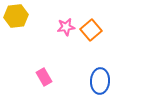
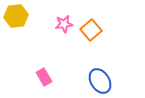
pink star: moved 2 px left, 3 px up
blue ellipse: rotated 35 degrees counterclockwise
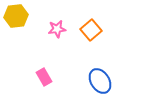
pink star: moved 7 px left, 5 px down
